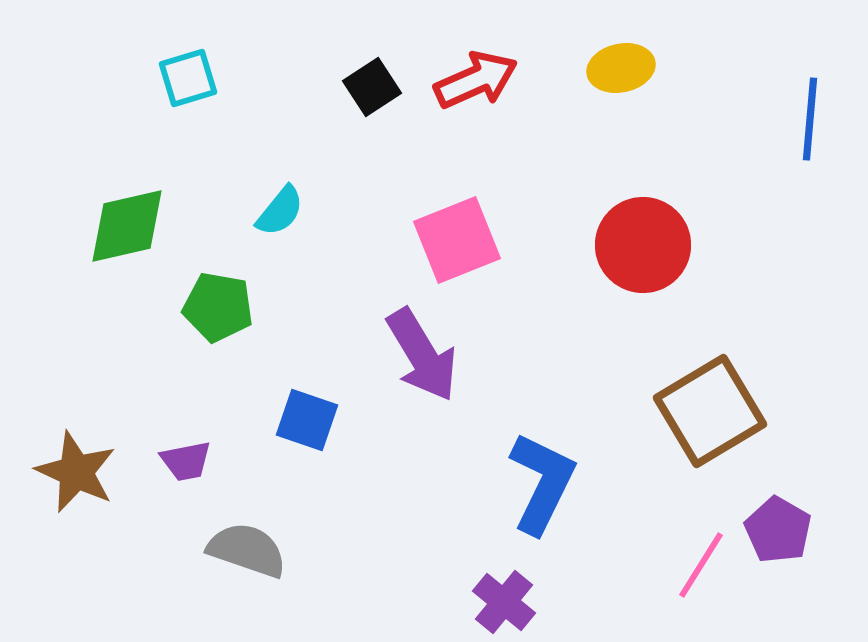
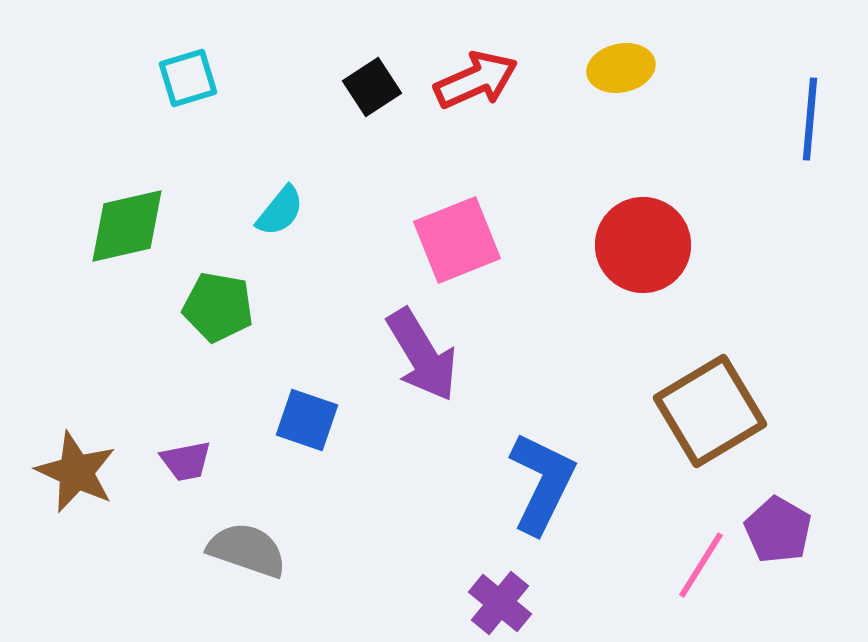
purple cross: moved 4 px left, 1 px down
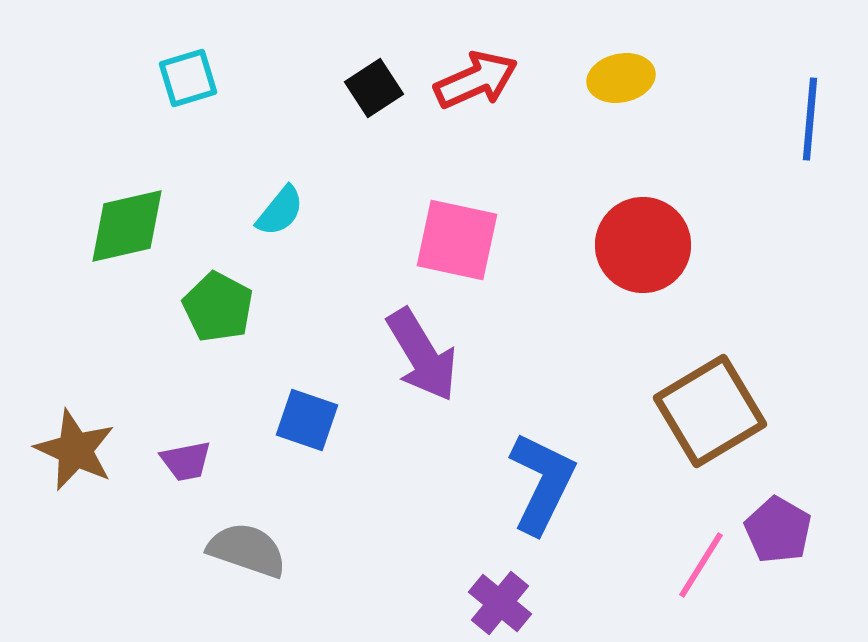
yellow ellipse: moved 10 px down
black square: moved 2 px right, 1 px down
pink square: rotated 34 degrees clockwise
green pentagon: rotated 18 degrees clockwise
brown star: moved 1 px left, 22 px up
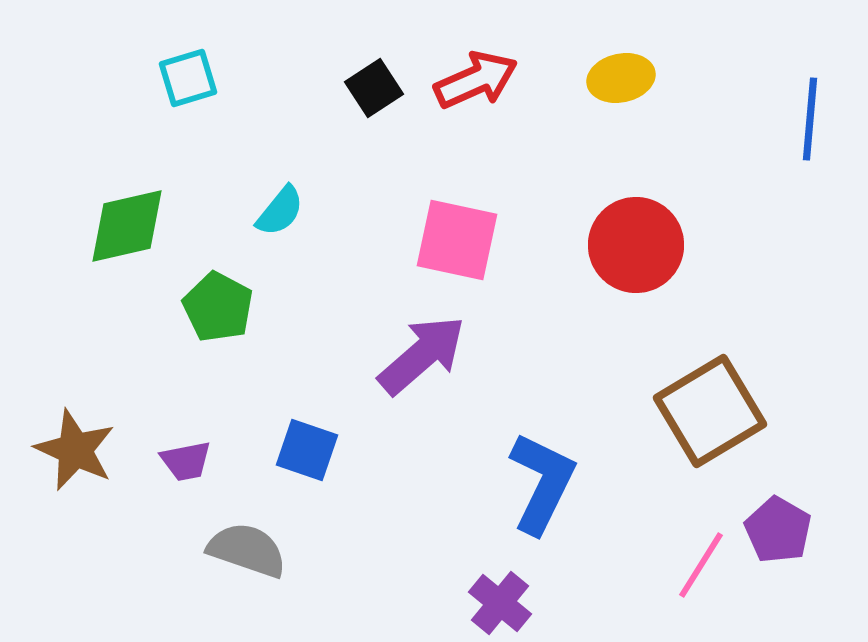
red circle: moved 7 px left
purple arrow: rotated 100 degrees counterclockwise
blue square: moved 30 px down
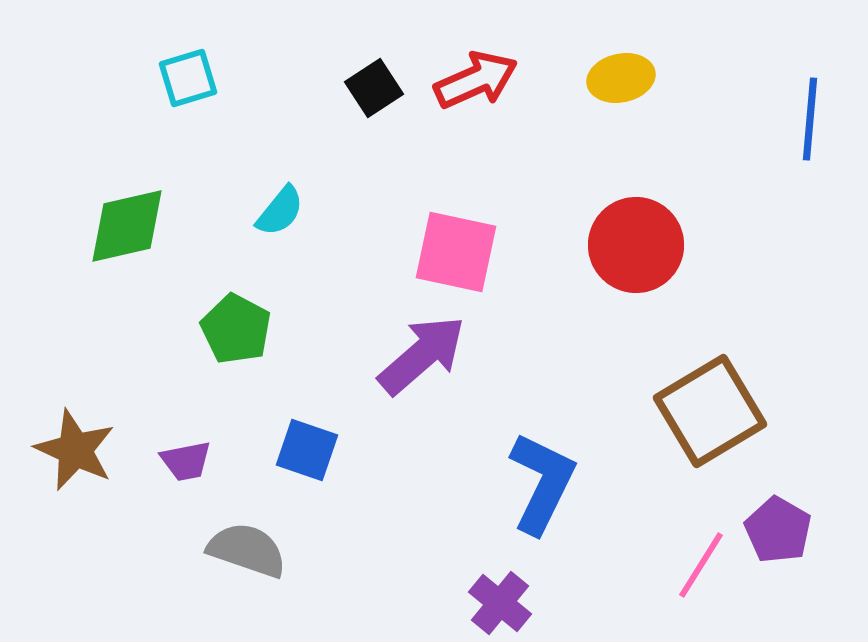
pink square: moved 1 px left, 12 px down
green pentagon: moved 18 px right, 22 px down
